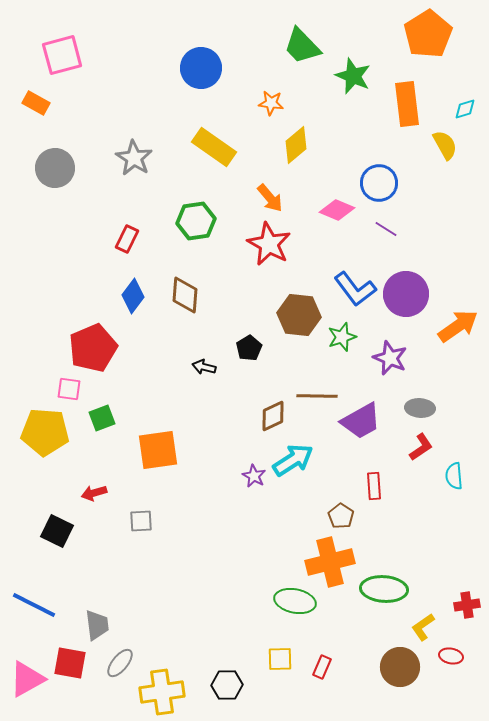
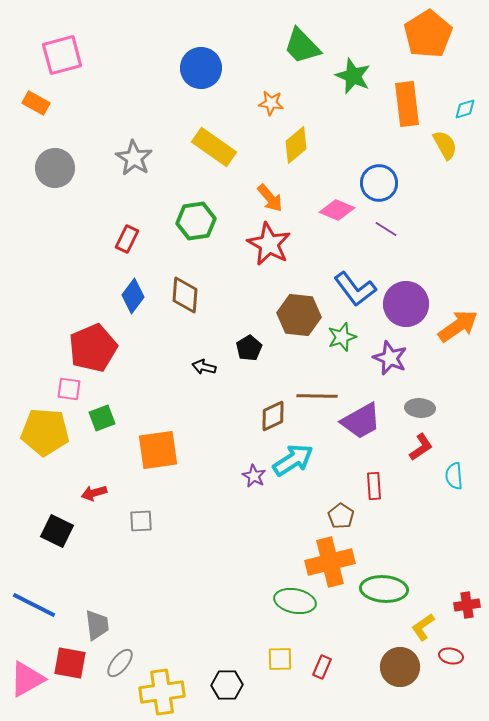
purple circle at (406, 294): moved 10 px down
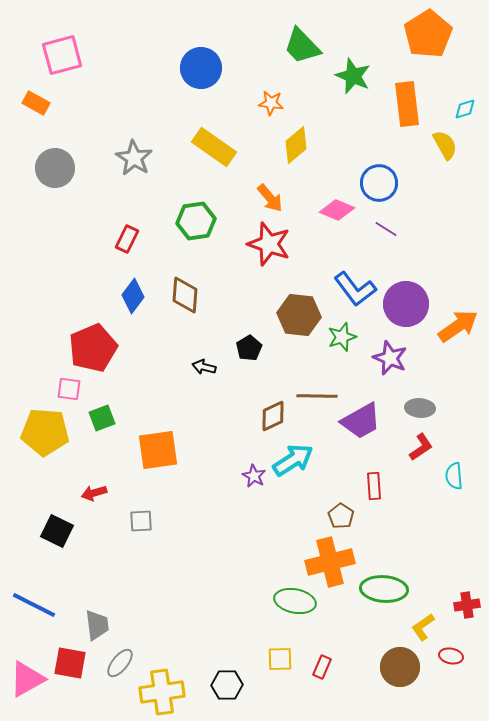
red star at (269, 244): rotated 9 degrees counterclockwise
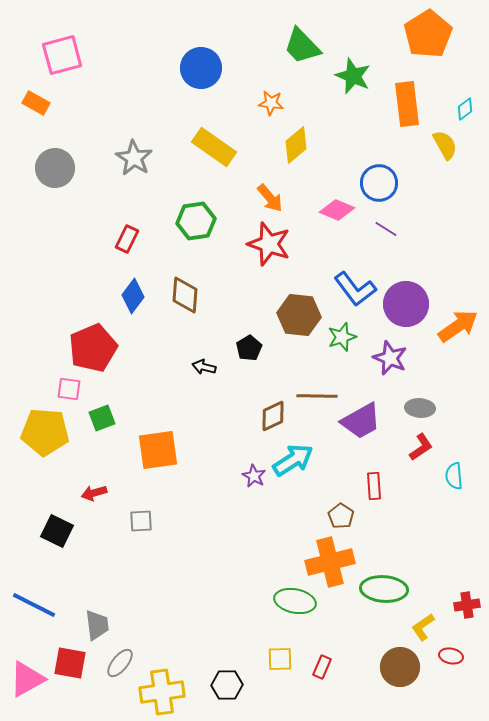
cyan diamond at (465, 109): rotated 20 degrees counterclockwise
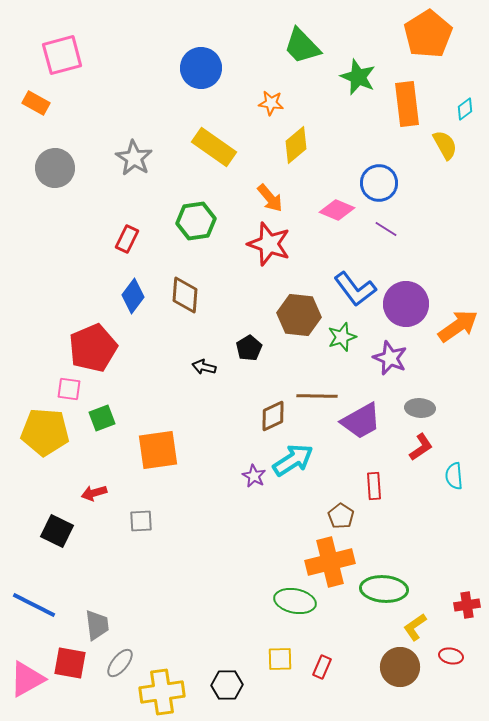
green star at (353, 76): moved 5 px right, 1 px down
yellow L-shape at (423, 627): moved 8 px left
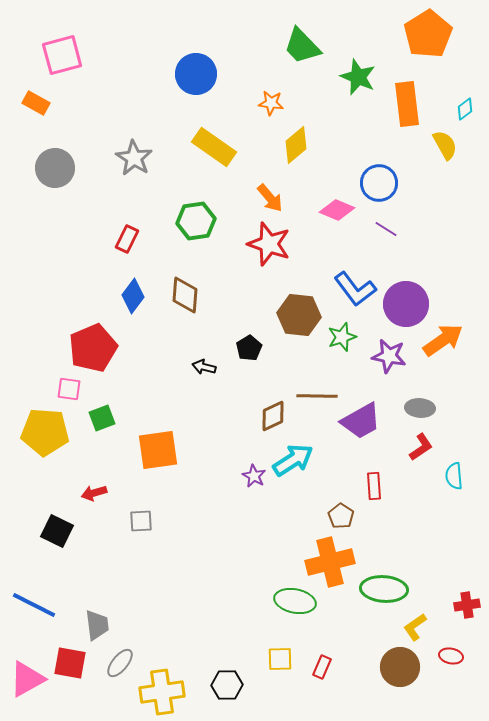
blue circle at (201, 68): moved 5 px left, 6 px down
orange arrow at (458, 326): moved 15 px left, 14 px down
purple star at (390, 358): moved 1 px left, 2 px up; rotated 12 degrees counterclockwise
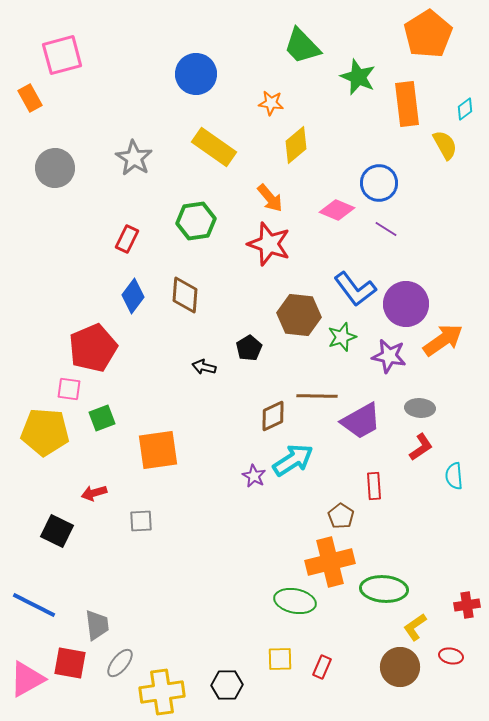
orange rectangle at (36, 103): moved 6 px left, 5 px up; rotated 32 degrees clockwise
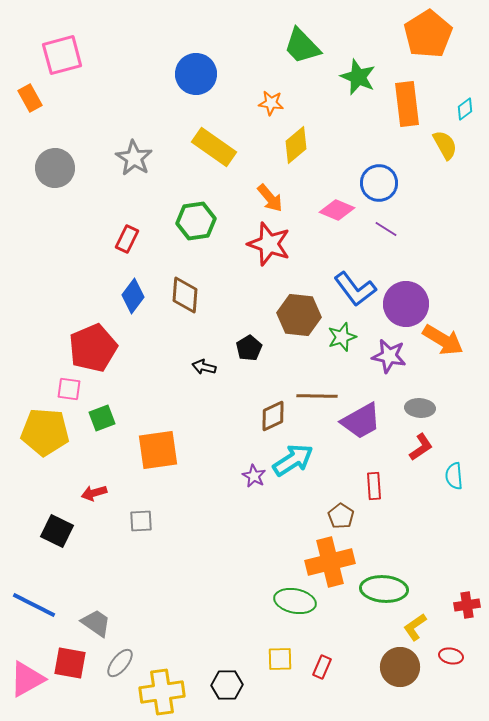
orange arrow at (443, 340): rotated 66 degrees clockwise
gray trapezoid at (97, 625): moved 1 px left, 2 px up; rotated 48 degrees counterclockwise
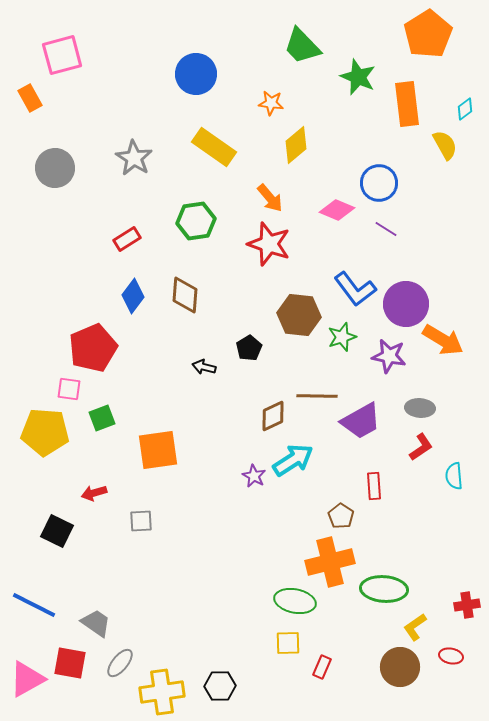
red rectangle at (127, 239): rotated 32 degrees clockwise
yellow square at (280, 659): moved 8 px right, 16 px up
black hexagon at (227, 685): moved 7 px left, 1 px down
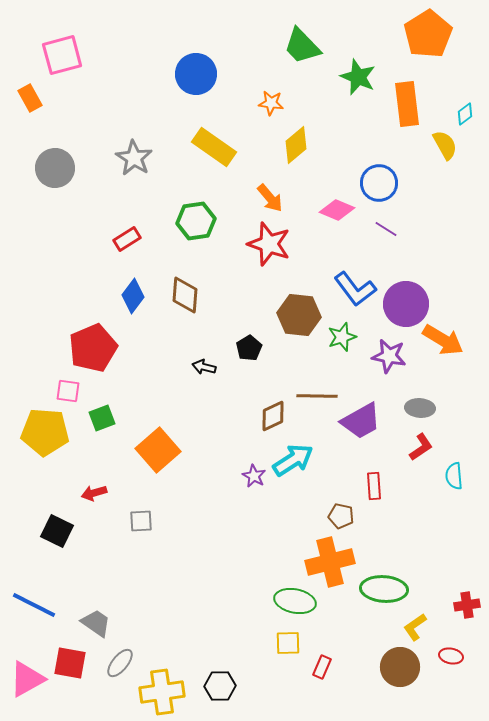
cyan diamond at (465, 109): moved 5 px down
pink square at (69, 389): moved 1 px left, 2 px down
orange square at (158, 450): rotated 33 degrees counterclockwise
brown pentagon at (341, 516): rotated 20 degrees counterclockwise
